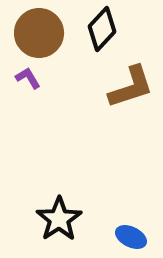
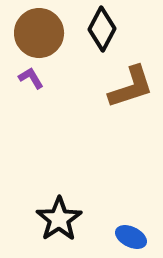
black diamond: rotated 15 degrees counterclockwise
purple L-shape: moved 3 px right
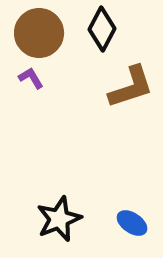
black star: rotated 12 degrees clockwise
blue ellipse: moved 1 px right, 14 px up; rotated 8 degrees clockwise
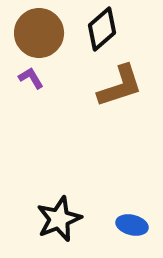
black diamond: rotated 21 degrees clockwise
brown L-shape: moved 11 px left, 1 px up
blue ellipse: moved 2 px down; rotated 20 degrees counterclockwise
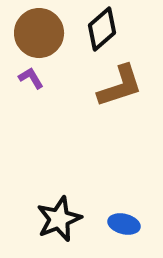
blue ellipse: moved 8 px left, 1 px up
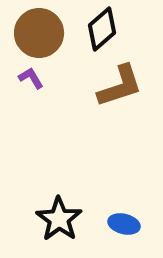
black star: rotated 15 degrees counterclockwise
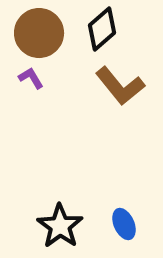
brown L-shape: rotated 69 degrees clockwise
black star: moved 1 px right, 7 px down
blue ellipse: rotated 52 degrees clockwise
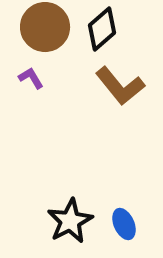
brown circle: moved 6 px right, 6 px up
black star: moved 10 px right, 5 px up; rotated 9 degrees clockwise
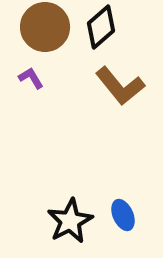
black diamond: moved 1 px left, 2 px up
blue ellipse: moved 1 px left, 9 px up
